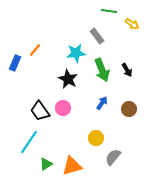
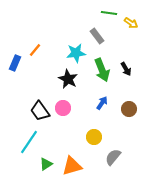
green line: moved 2 px down
yellow arrow: moved 1 px left, 1 px up
black arrow: moved 1 px left, 1 px up
yellow circle: moved 2 px left, 1 px up
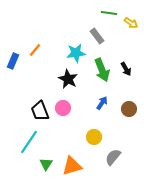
blue rectangle: moved 2 px left, 2 px up
black trapezoid: rotated 15 degrees clockwise
green triangle: rotated 24 degrees counterclockwise
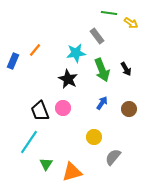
orange triangle: moved 6 px down
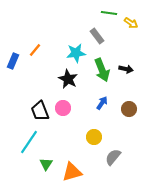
black arrow: rotated 48 degrees counterclockwise
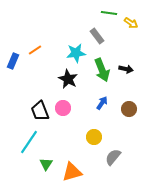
orange line: rotated 16 degrees clockwise
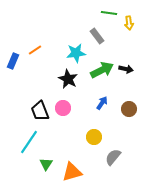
yellow arrow: moved 2 px left; rotated 48 degrees clockwise
green arrow: rotated 95 degrees counterclockwise
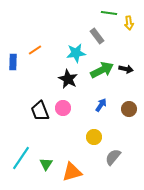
blue rectangle: moved 1 px down; rotated 21 degrees counterclockwise
blue arrow: moved 1 px left, 2 px down
cyan line: moved 8 px left, 16 px down
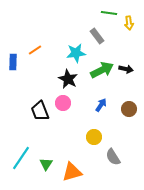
pink circle: moved 5 px up
gray semicircle: rotated 72 degrees counterclockwise
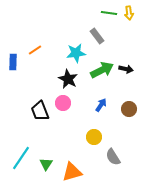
yellow arrow: moved 10 px up
